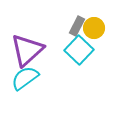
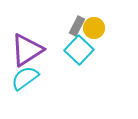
purple triangle: rotated 9 degrees clockwise
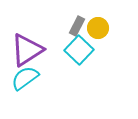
yellow circle: moved 4 px right
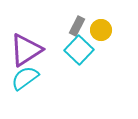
yellow circle: moved 3 px right, 2 px down
purple triangle: moved 1 px left
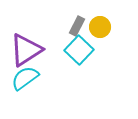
yellow circle: moved 1 px left, 3 px up
